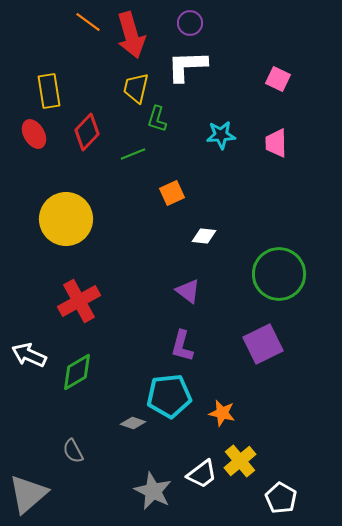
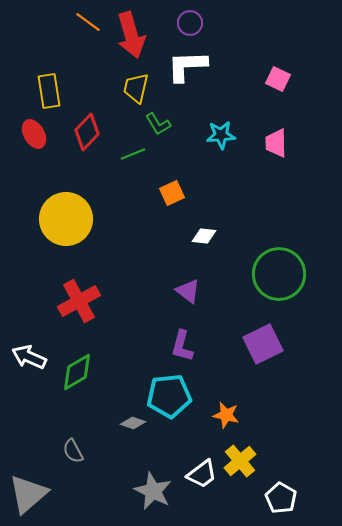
green L-shape: moved 1 px right, 5 px down; rotated 48 degrees counterclockwise
white arrow: moved 2 px down
orange star: moved 4 px right, 2 px down
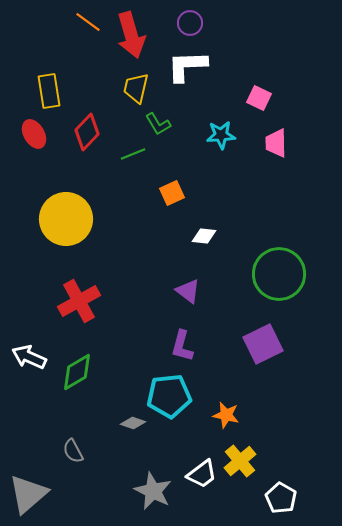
pink square: moved 19 px left, 19 px down
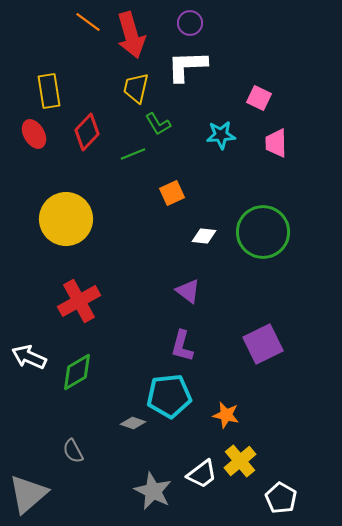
green circle: moved 16 px left, 42 px up
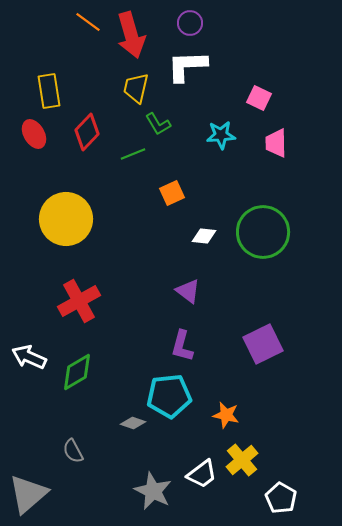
yellow cross: moved 2 px right, 1 px up
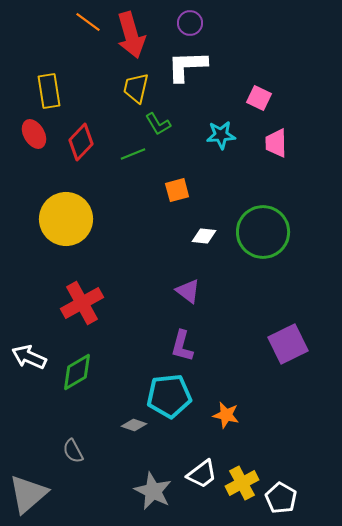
red diamond: moved 6 px left, 10 px down
orange square: moved 5 px right, 3 px up; rotated 10 degrees clockwise
red cross: moved 3 px right, 2 px down
purple square: moved 25 px right
gray diamond: moved 1 px right, 2 px down
yellow cross: moved 23 px down; rotated 12 degrees clockwise
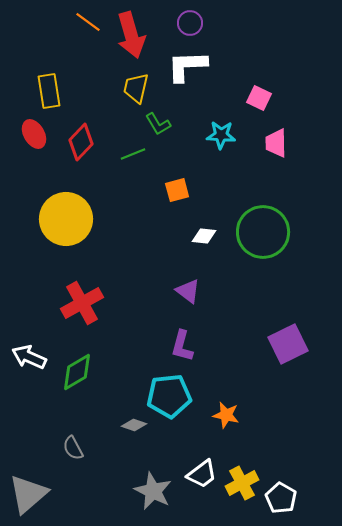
cyan star: rotated 8 degrees clockwise
gray semicircle: moved 3 px up
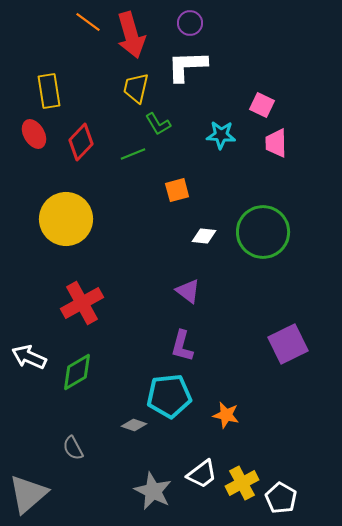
pink square: moved 3 px right, 7 px down
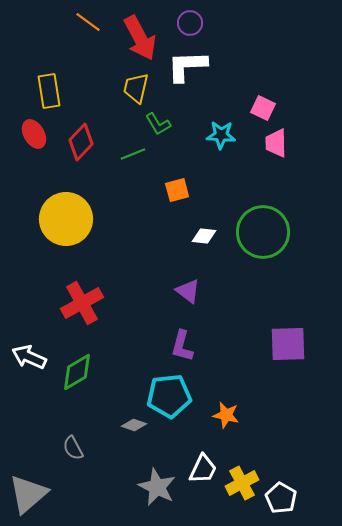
red arrow: moved 9 px right, 3 px down; rotated 12 degrees counterclockwise
pink square: moved 1 px right, 3 px down
purple square: rotated 24 degrees clockwise
white trapezoid: moved 1 px right, 5 px up; rotated 28 degrees counterclockwise
gray star: moved 4 px right, 4 px up
